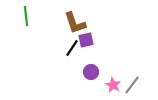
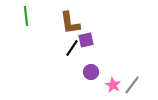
brown L-shape: moved 5 px left; rotated 10 degrees clockwise
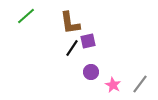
green line: rotated 54 degrees clockwise
purple square: moved 2 px right, 1 px down
gray line: moved 8 px right, 1 px up
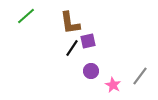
purple circle: moved 1 px up
gray line: moved 8 px up
